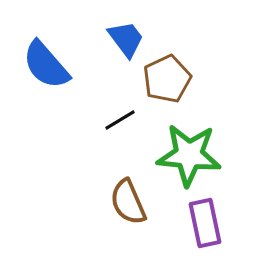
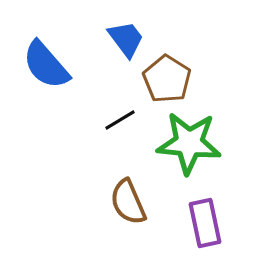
brown pentagon: rotated 15 degrees counterclockwise
green star: moved 12 px up
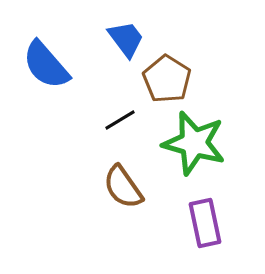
green star: moved 5 px right; rotated 10 degrees clockwise
brown semicircle: moved 5 px left, 15 px up; rotated 12 degrees counterclockwise
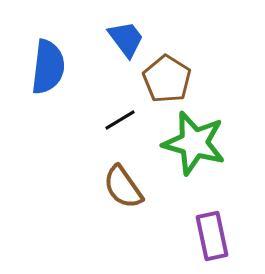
blue semicircle: moved 2 px right, 2 px down; rotated 132 degrees counterclockwise
purple rectangle: moved 7 px right, 13 px down
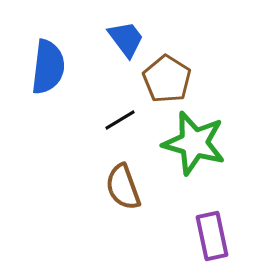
brown semicircle: rotated 15 degrees clockwise
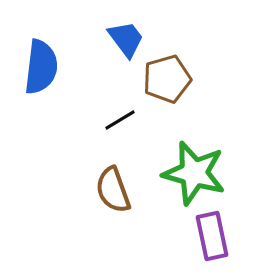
blue semicircle: moved 7 px left
brown pentagon: rotated 24 degrees clockwise
green star: moved 30 px down
brown semicircle: moved 10 px left, 3 px down
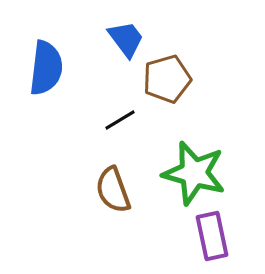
blue semicircle: moved 5 px right, 1 px down
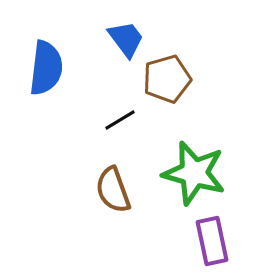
purple rectangle: moved 5 px down
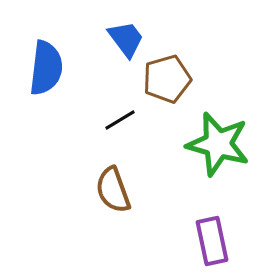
green star: moved 24 px right, 29 px up
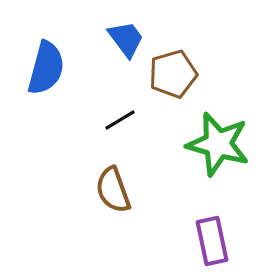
blue semicircle: rotated 8 degrees clockwise
brown pentagon: moved 6 px right, 5 px up
